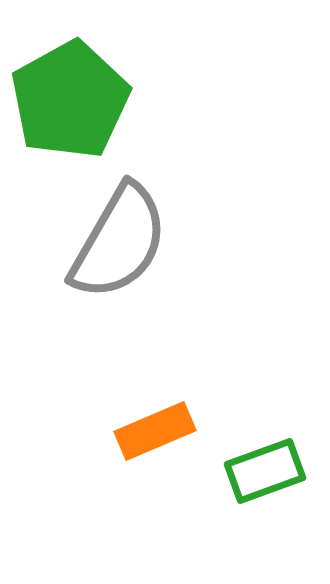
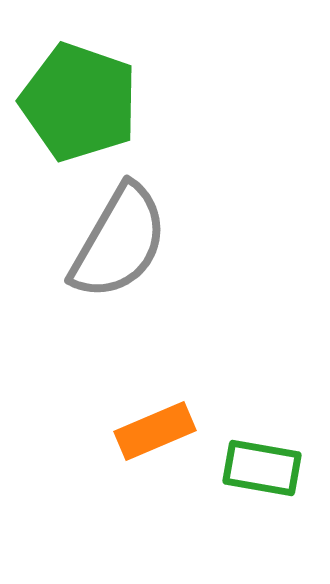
green pentagon: moved 9 px right, 2 px down; rotated 24 degrees counterclockwise
green rectangle: moved 3 px left, 3 px up; rotated 30 degrees clockwise
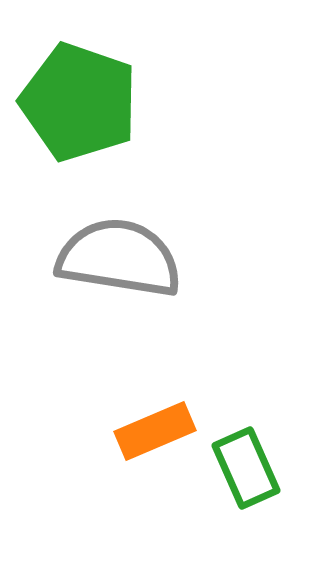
gray semicircle: moved 16 px down; rotated 111 degrees counterclockwise
green rectangle: moved 16 px left; rotated 56 degrees clockwise
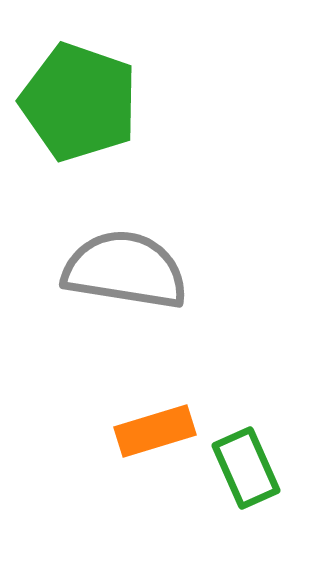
gray semicircle: moved 6 px right, 12 px down
orange rectangle: rotated 6 degrees clockwise
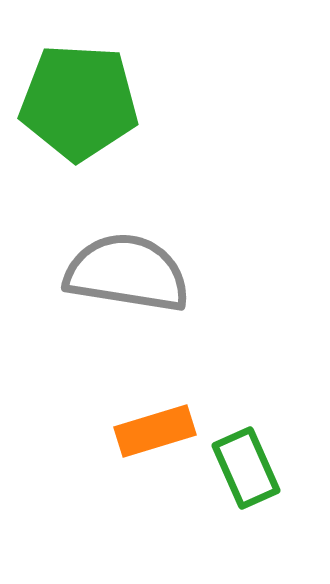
green pentagon: rotated 16 degrees counterclockwise
gray semicircle: moved 2 px right, 3 px down
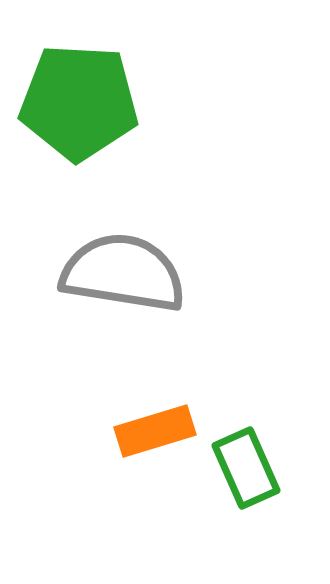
gray semicircle: moved 4 px left
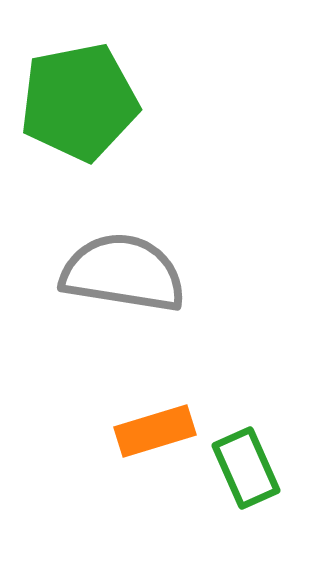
green pentagon: rotated 14 degrees counterclockwise
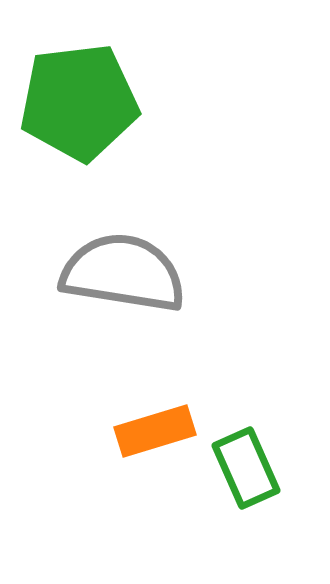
green pentagon: rotated 4 degrees clockwise
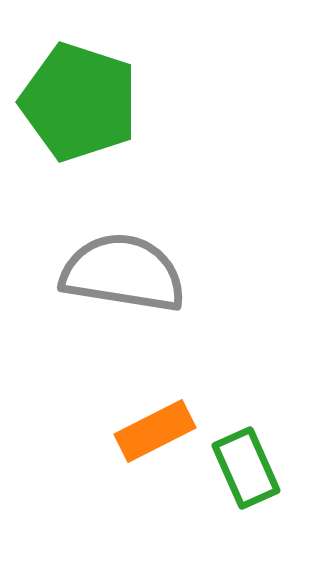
green pentagon: rotated 25 degrees clockwise
orange rectangle: rotated 10 degrees counterclockwise
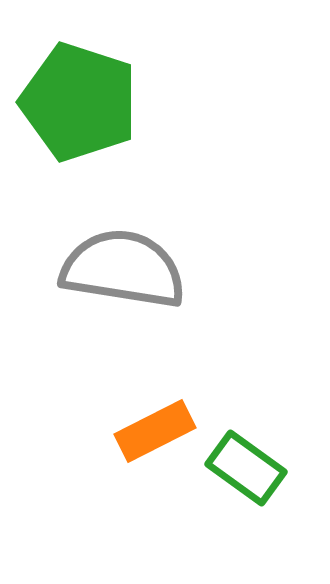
gray semicircle: moved 4 px up
green rectangle: rotated 30 degrees counterclockwise
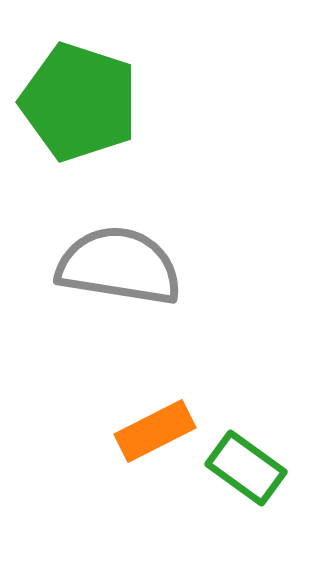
gray semicircle: moved 4 px left, 3 px up
